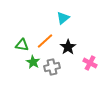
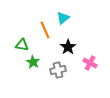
orange line: moved 11 px up; rotated 72 degrees counterclockwise
gray cross: moved 6 px right, 3 px down
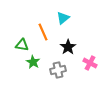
orange line: moved 2 px left, 2 px down
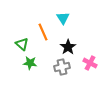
cyan triangle: rotated 24 degrees counterclockwise
green triangle: moved 1 px up; rotated 32 degrees clockwise
green star: moved 3 px left, 1 px down; rotated 24 degrees counterclockwise
gray cross: moved 4 px right, 3 px up
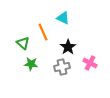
cyan triangle: rotated 32 degrees counterclockwise
green triangle: moved 1 px right, 1 px up
green star: moved 1 px right, 1 px down
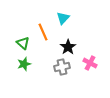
cyan triangle: rotated 48 degrees clockwise
green star: moved 7 px left; rotated 24 degrees counterclockwise
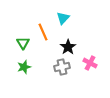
green triangle: rotated 16 degrees clockwise
green star: moved 3 px down
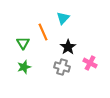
gray cross: rotated 28 degrees clockwise
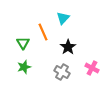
pink cross: moved 2 px right, 5 px down
gray cross: moved 5 px down; rotated 14 degrees clockwise
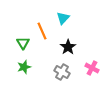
orange line: moved 1 px left, 1 px up
